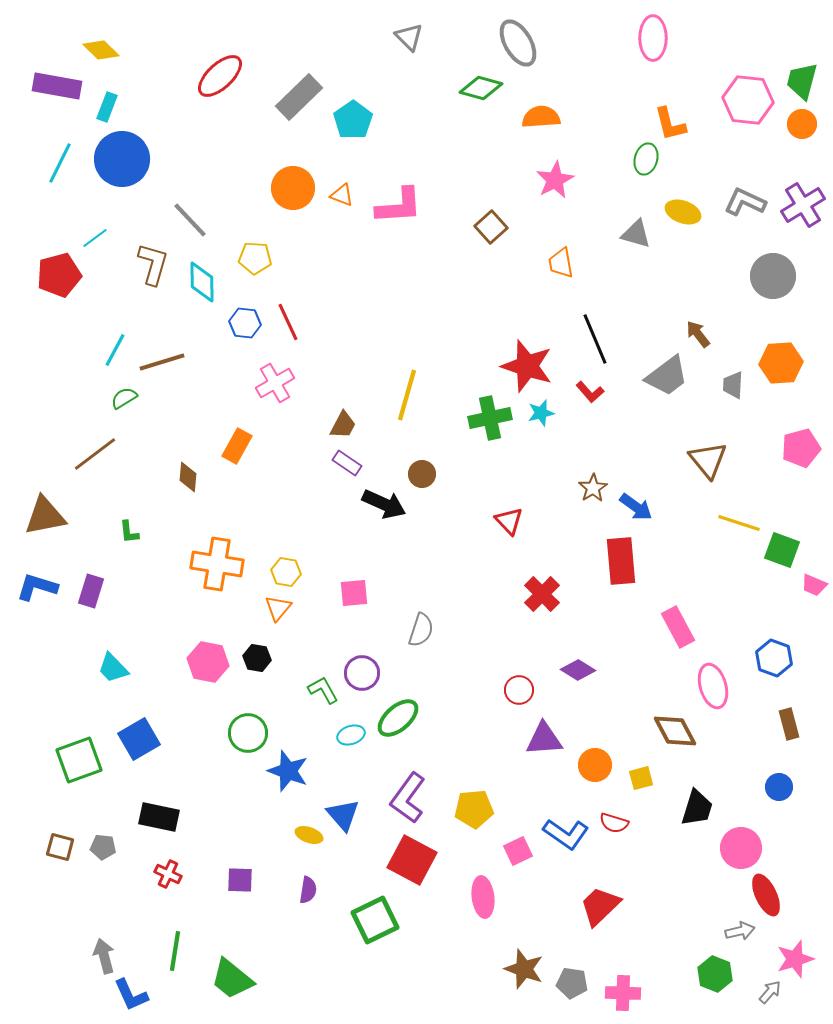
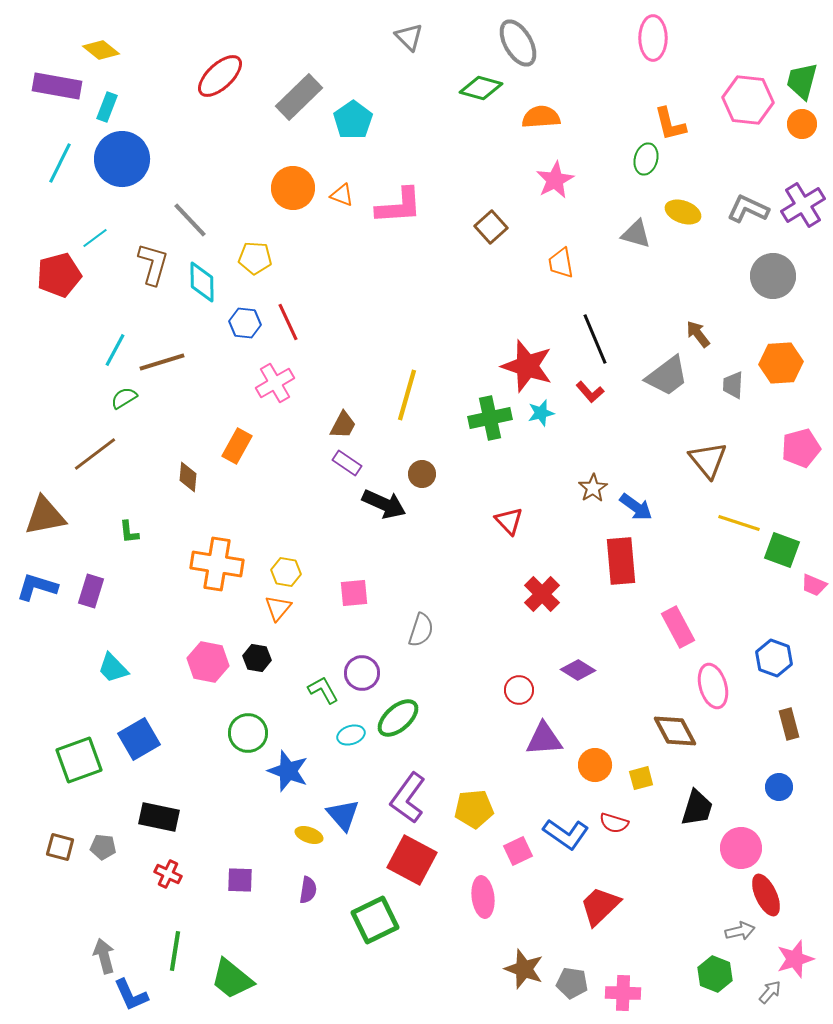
yellow diamond at (101, 50): rotated 6 degrees counterclockwise
gray L-shape at (745, 202): moved 3 px right, 7 px down
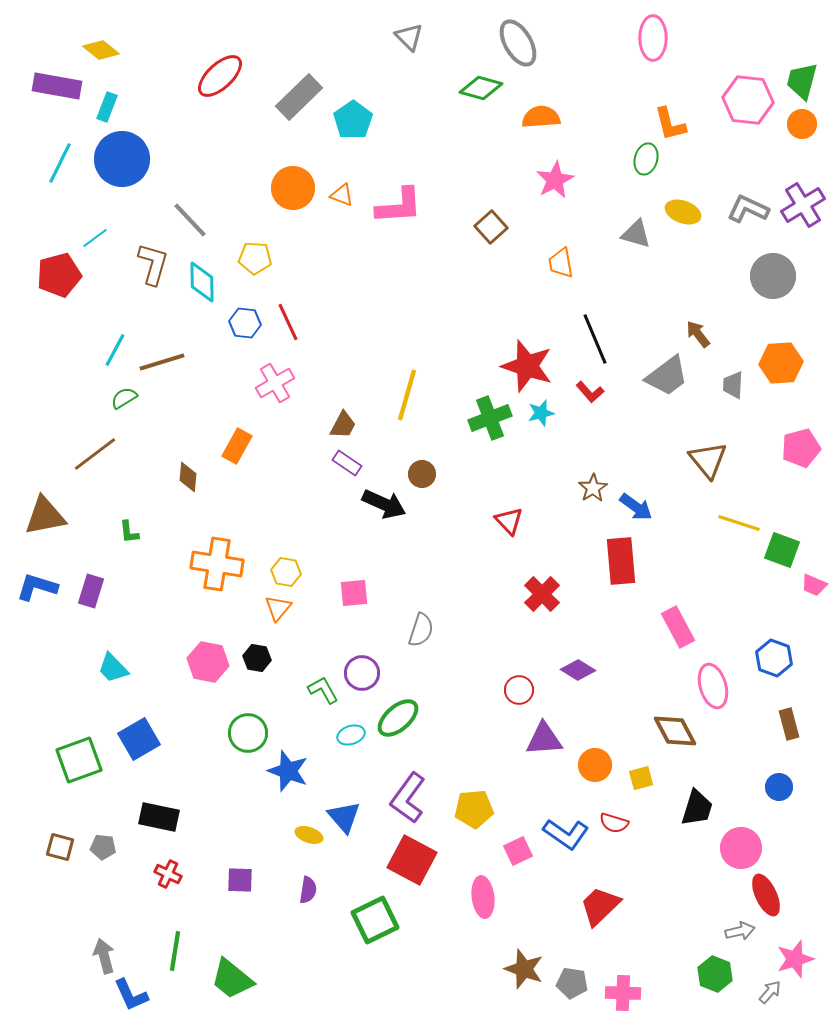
green cross at (490, 418): rotated 9 degrees counterclockwise
blue triangle at (343, 815): moved 1 px right, 2 px down
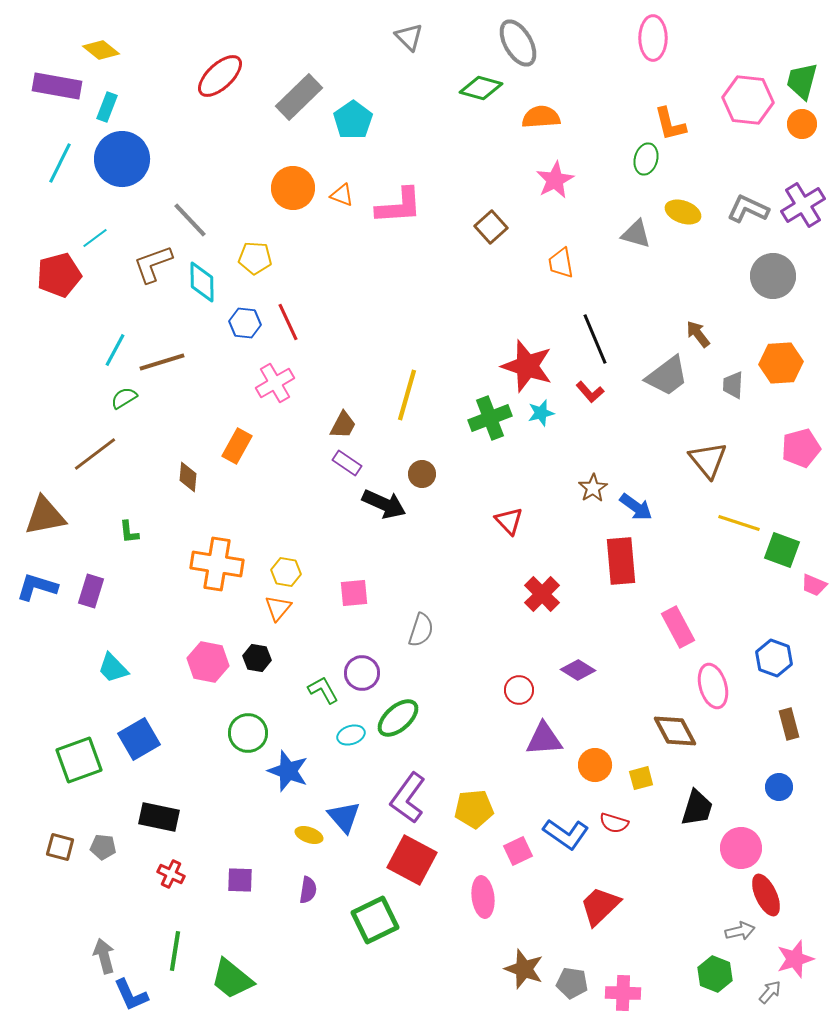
brown L-shape at (153, 264): rotated 126 degrees counterclockwise
red cross at (168, 874): moved 3 px right
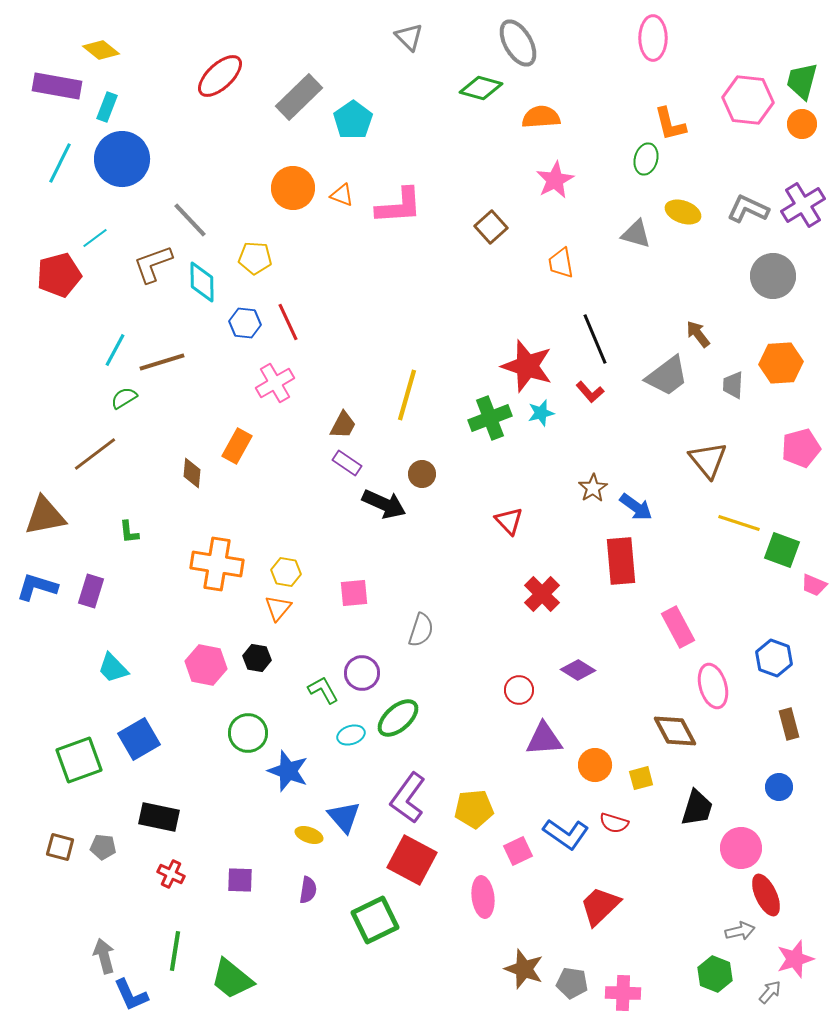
brown diamond at (188, 477): moved 4 px right, 4 px up
pink hexagon at (208, 662): moved 2 px left, 3 px down
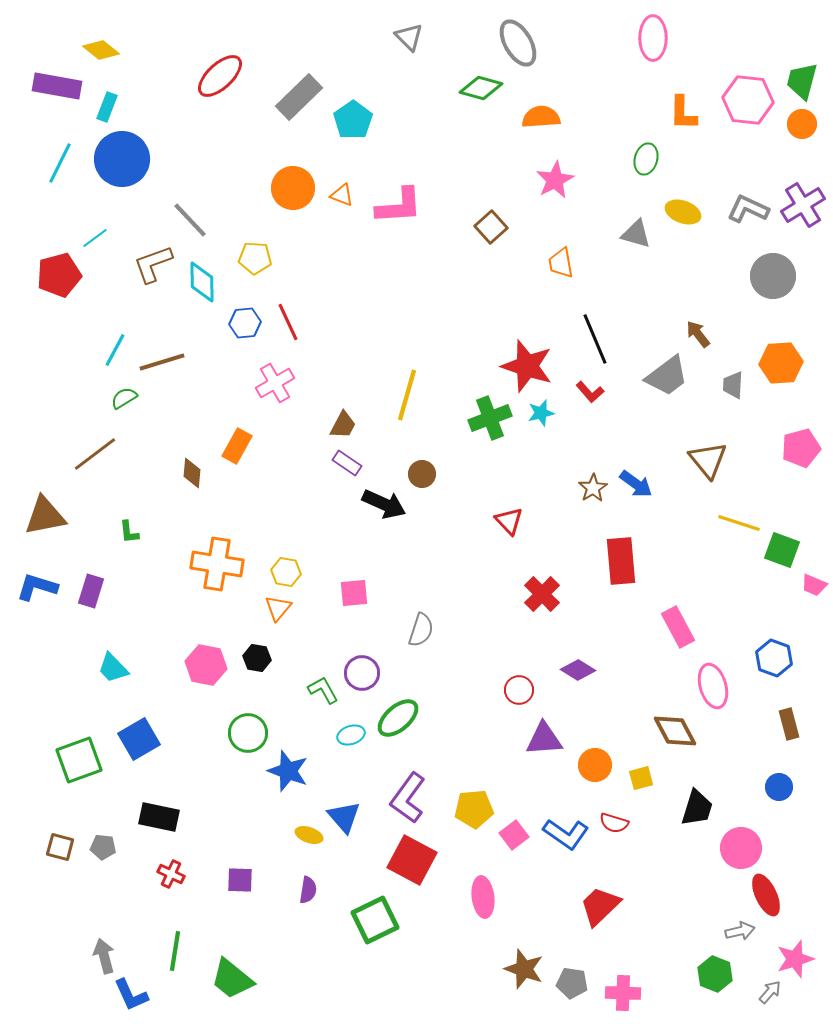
orange L-shape at (670, 124): moved 13 px right, 11 px up; rotated 15 degrees clockwise
blue hexagon at (245, 323): rotated 12 degrees counterclockwise
blue arrow at (636, 507): moved 23 px up
pink square at (518, 851): moved 4 px left, 16 px up; rotated 12 degrees counterclockwise
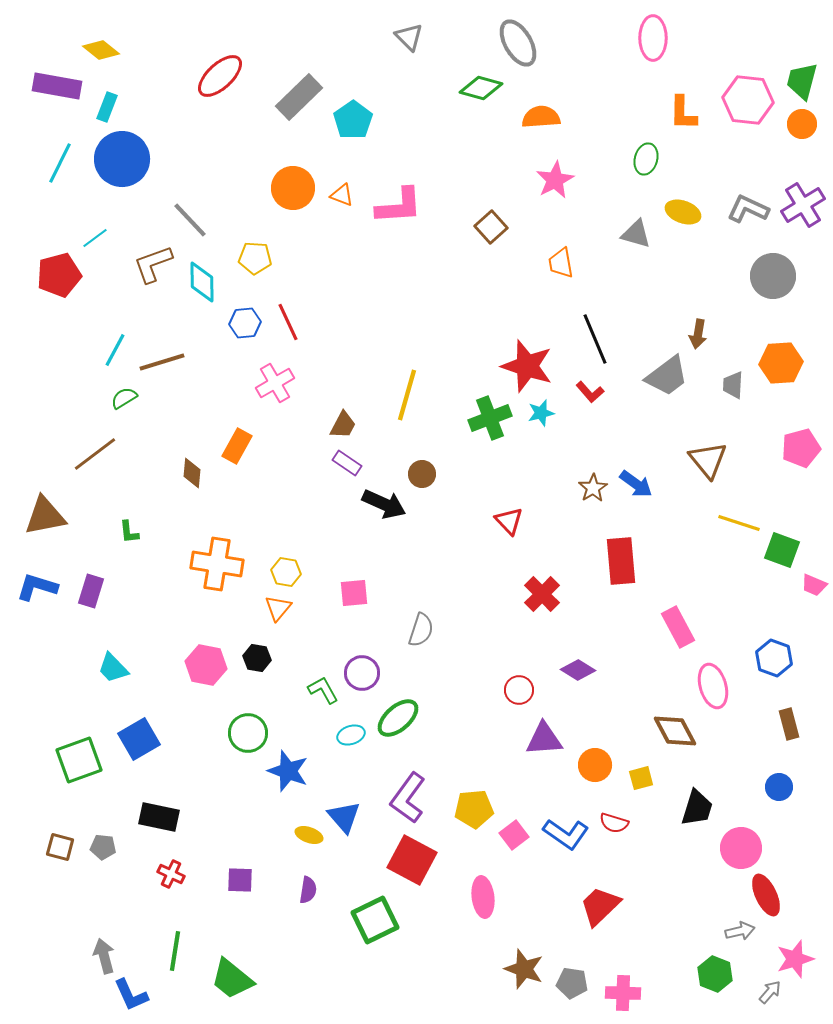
brown arrow at (698, 334): rotated 132 degrees counterclockwise
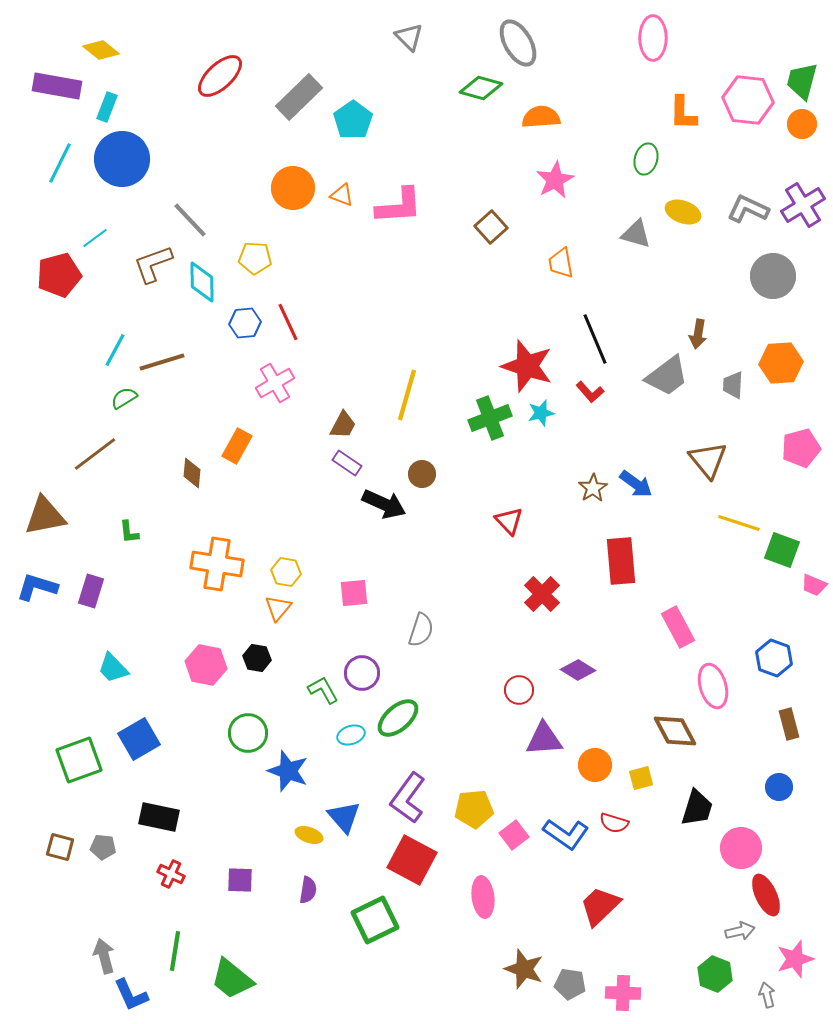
gray pentagon at (572, 983): moved 2 px left, 1 px down
gray arrow at (770, 992): moved 3 px left, 3 px down; rotated 55 degrees counterclockwise
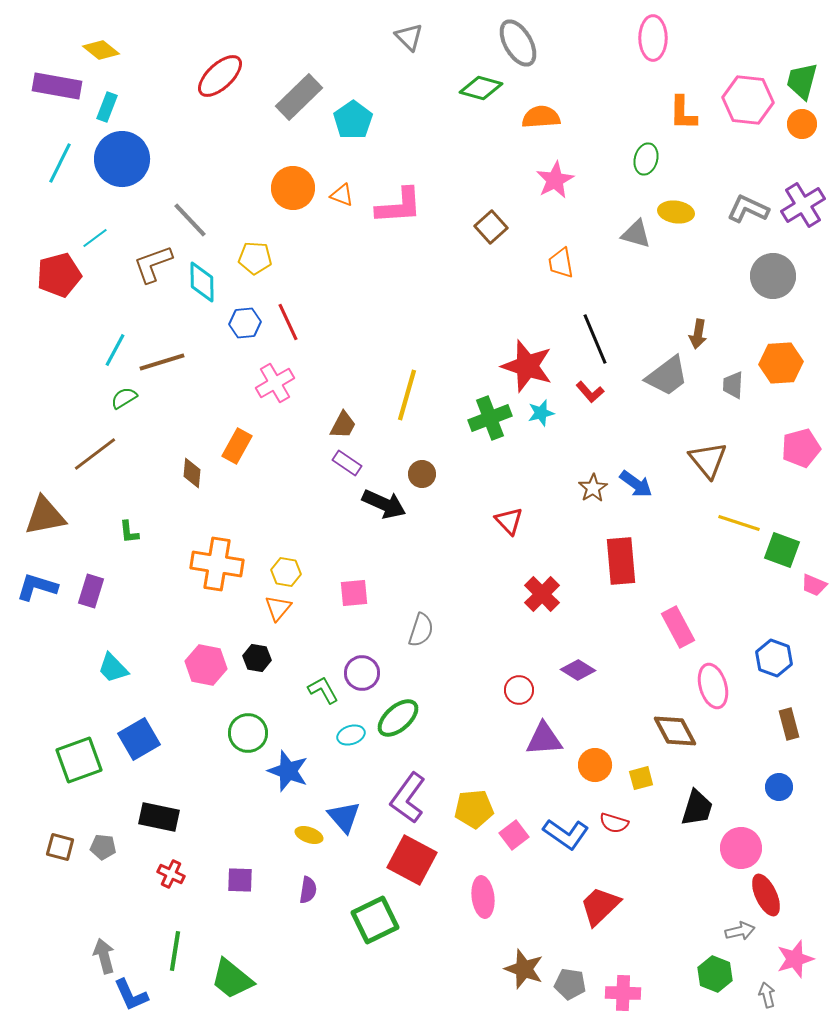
yellow ellipse at (683, 212): moved 7 px left; rotated 12 degrees counterclockwise
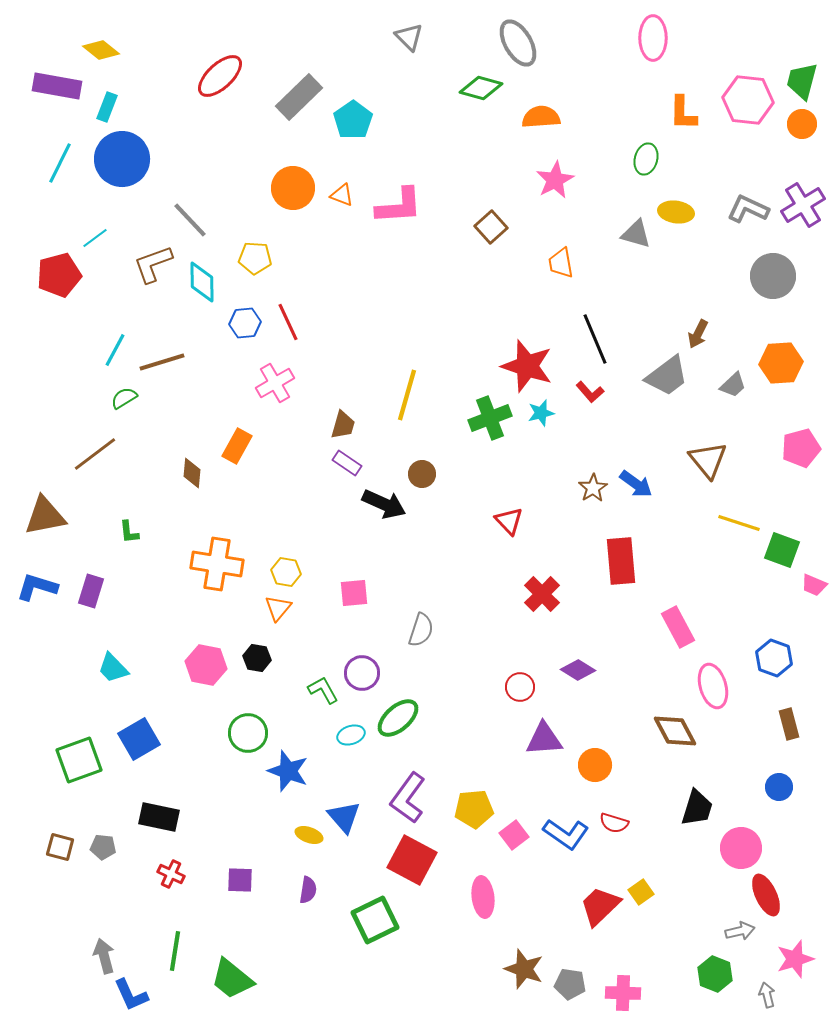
brown arrow at (698, 334): rotated 16 degrees clockwise
gray trapezoid at (733, 385): rotated 136 degrees counterclockwise
brown trapezoid at (343, 425): rotated 12 degrees counterclockwise
red circle at (519, 690): moved 1 px right, 3 px up
yellow square at (641, 778): moved 114 px down; rotated 20 degrees counterclockwise
